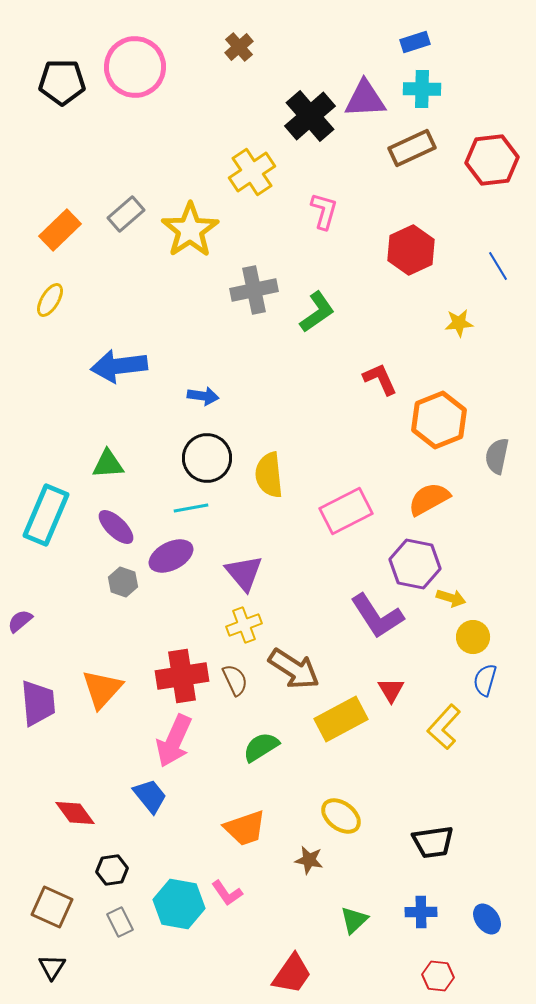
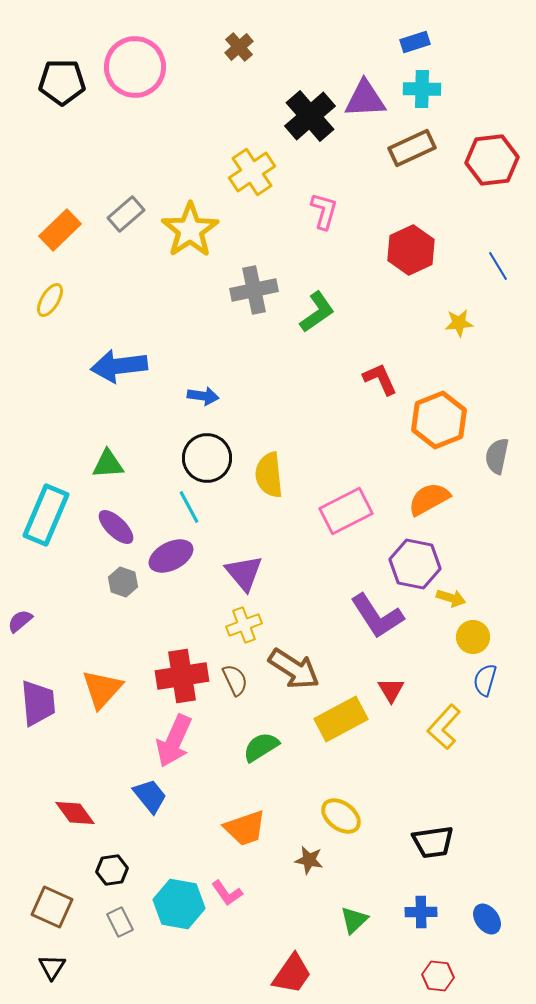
cyan line at (191, 508): moved 2 px left, 1 px up; rotated 72 degrees clockwise
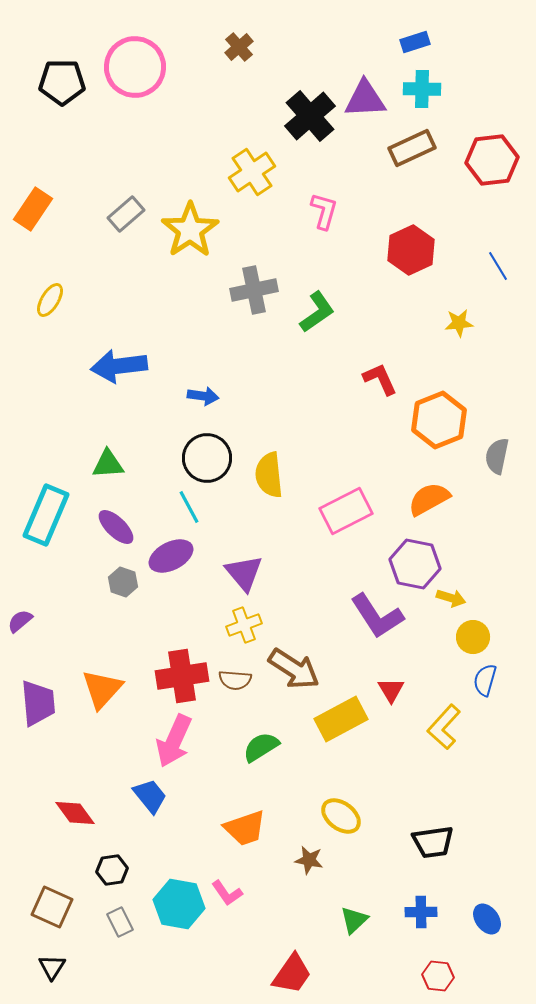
orange rectangle at (60, 230): moved 27 px left, 21 px up; rotated 12 degrees counterclockwise
brown semicircle at (235, 680): rotated 120 degrees clockwise
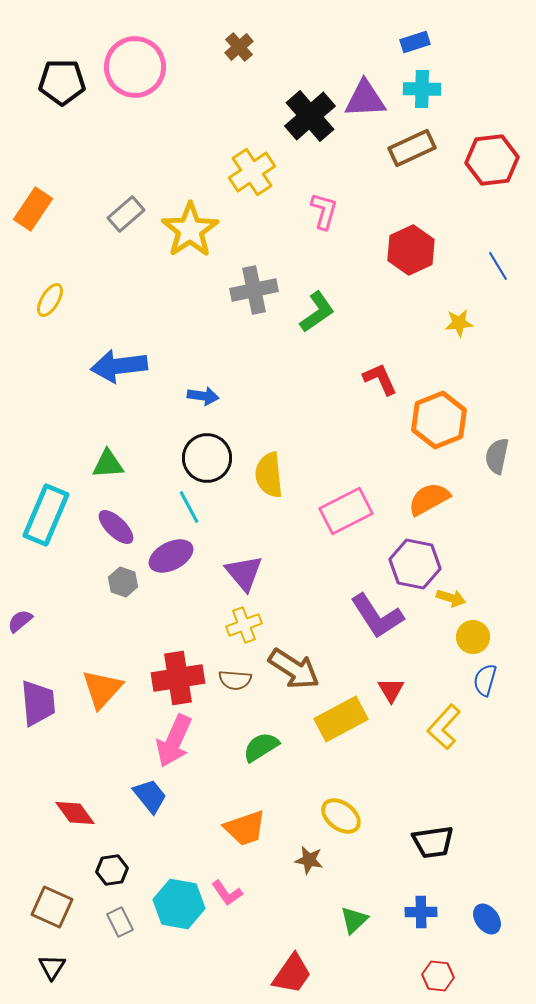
red cross at (182, 676): moved 4 px left, 2 px down
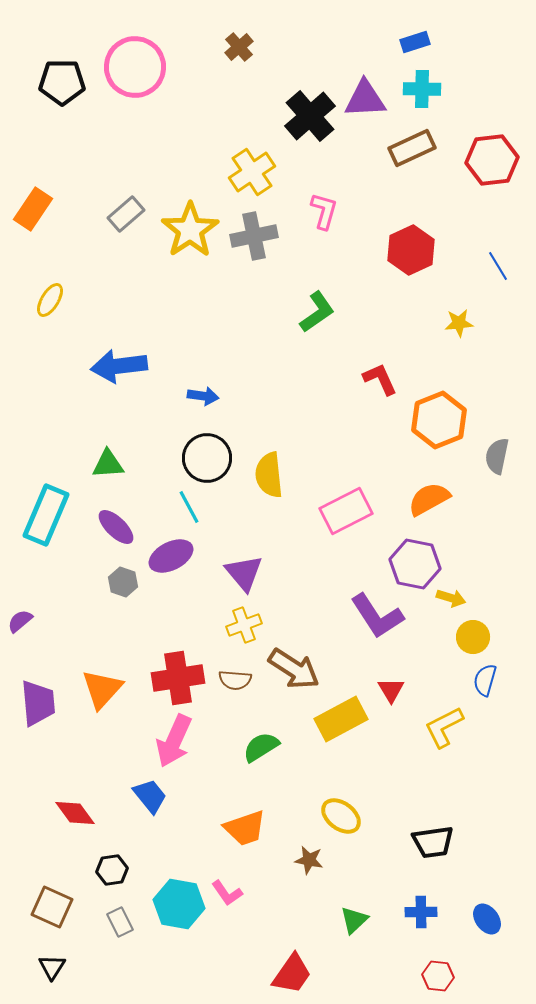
gray cross at (254, 290): moved 54 px up
yellow L-shape at (444, 727): rotated 21 degrees clockwise
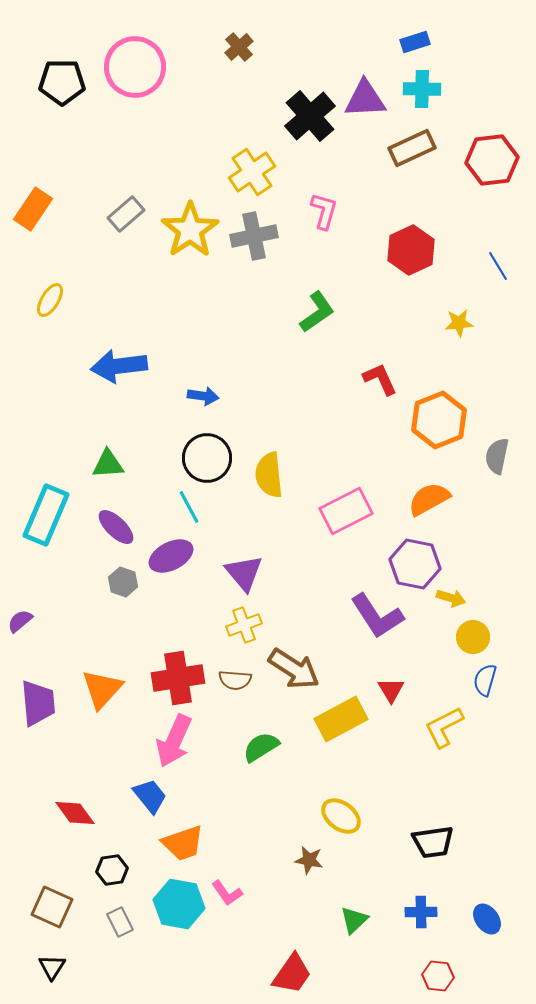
orange trapezoid at (245, 828): moved 62 px left, 15 px down
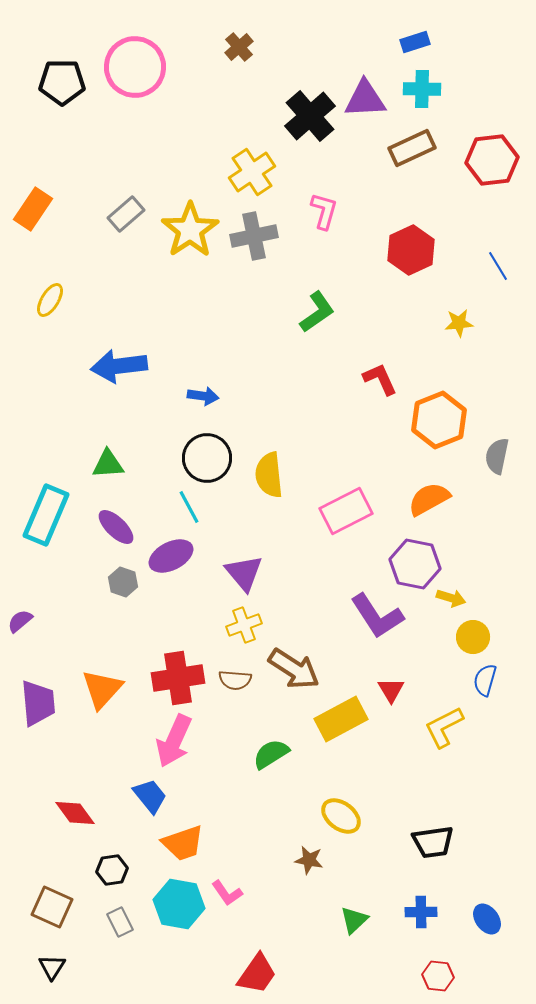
green semicircle at (261, 747): moved 10 px right, 7 px down
red trapezoid at (292, 974): moved 35 px left
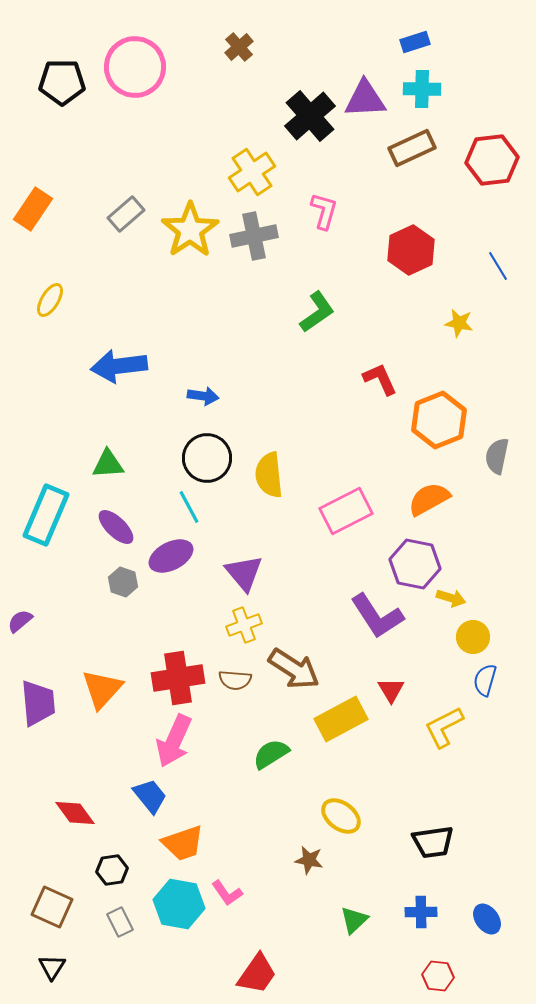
yellow star at (459, 323): rotated 16 degrees clockwise
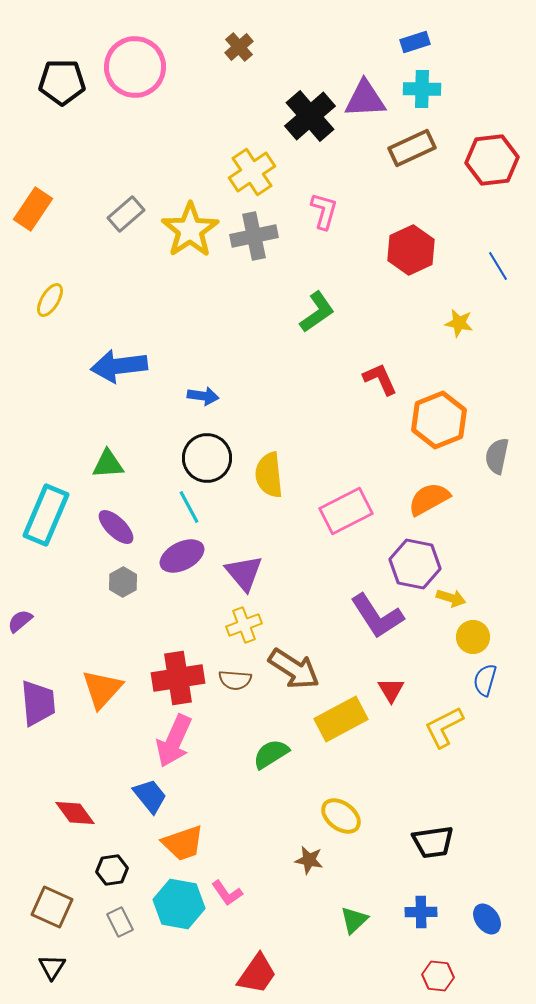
purple ellipse at (171, 556): moved 11 px right
gray hexagon at (123, 582): rotated 12 degrees clockwise
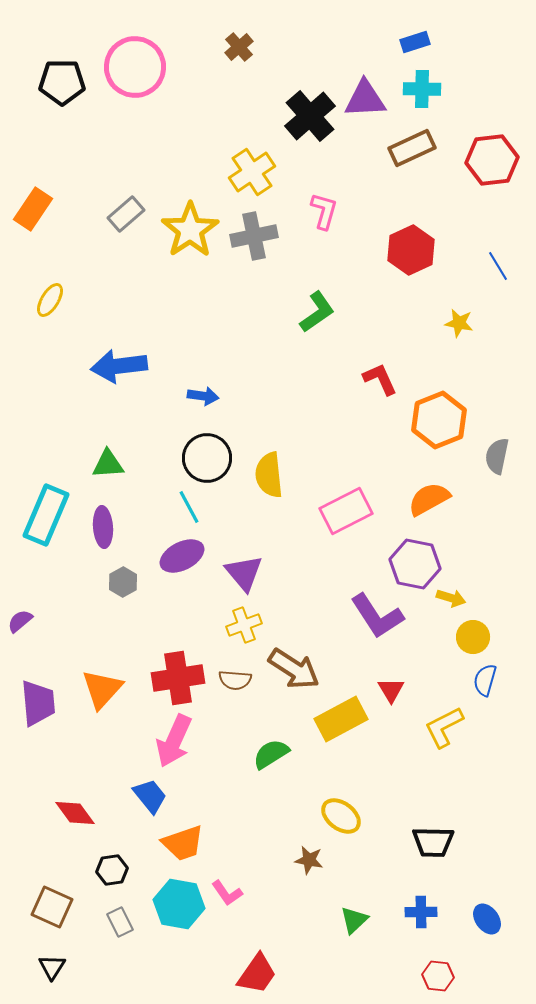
purple ellipse at (116, 527): moved 13 px left; rotated 42 degrees clockwise
black trapezoid at (433, 842): rotated 9 degrees clockwise
